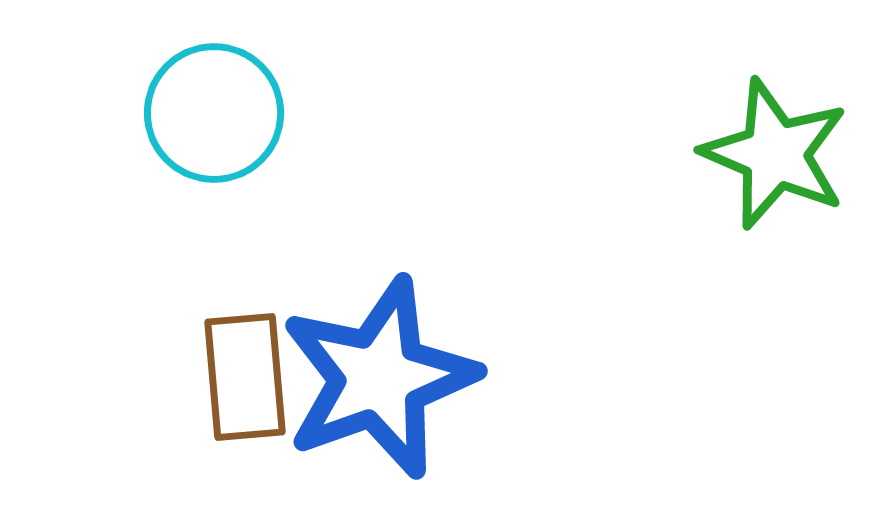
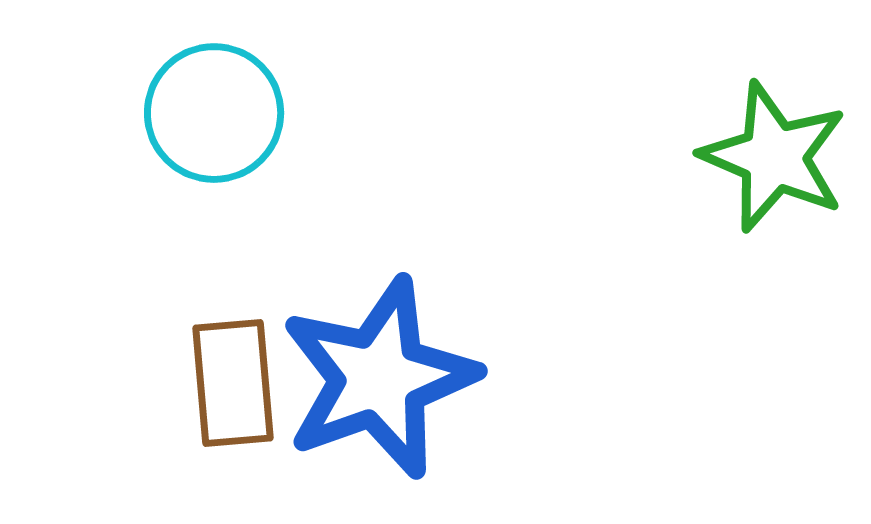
green star: moved 1 px left, 3 px down
brown rectangle: moved 12 px left, 6 px down
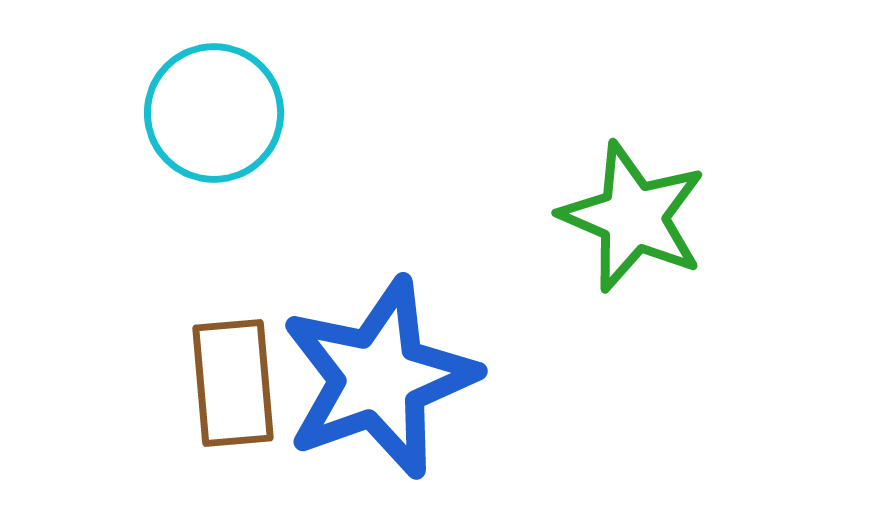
green star: moved 141 px left, 60 px down
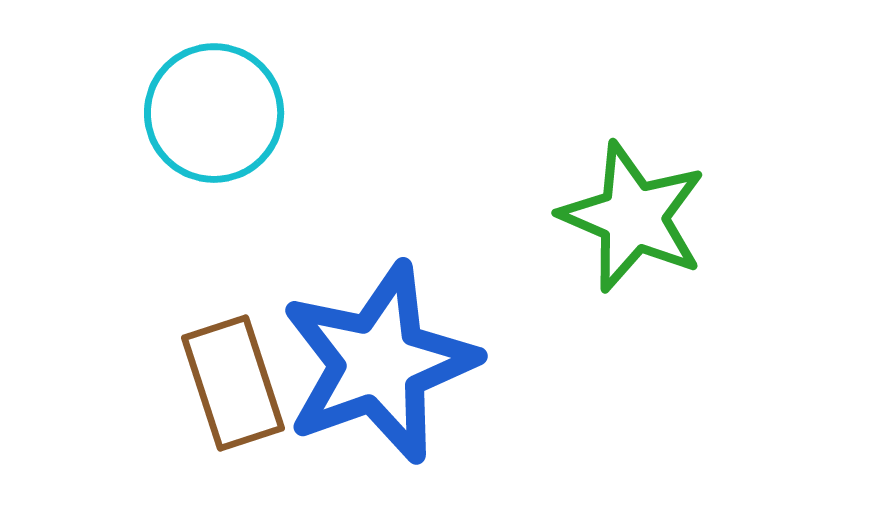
blue star: moved 15 px up
brown rectangle: rotated 13 degrees counterclockwise
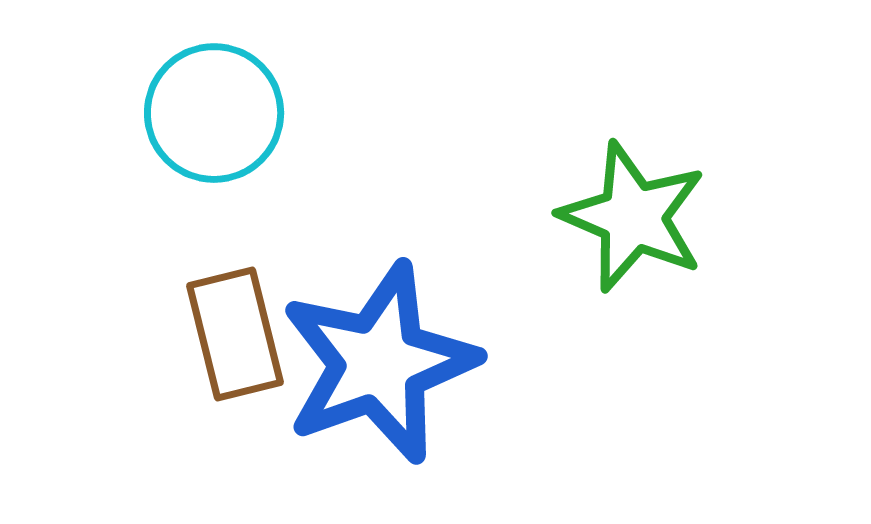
brown rectangle: moved 2 px right, 49 px up; rotated 4 degrees clockwise
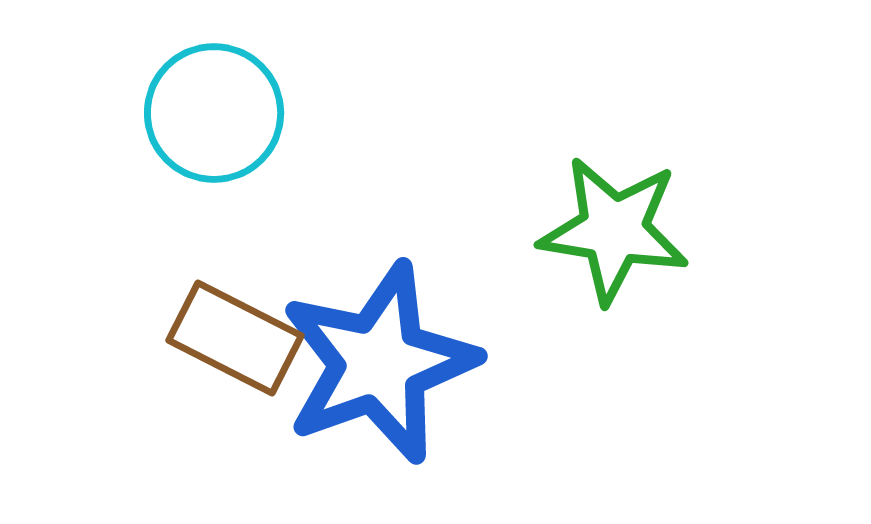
green star: moved 19 px left, 13 px down; rotated 14 degrees counterclockwise
brown rectangle: moved 4 px down; rotated 49 degrees counterclockwise
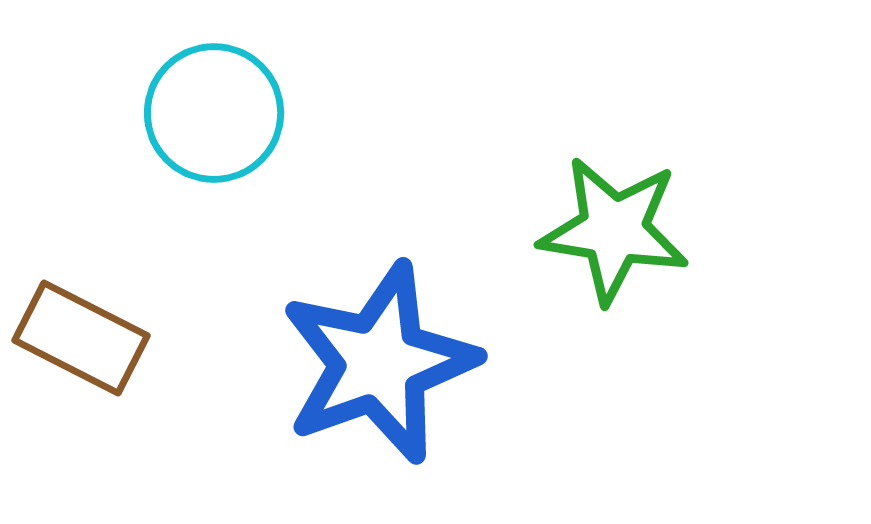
brown rectangle: moved 154 px left
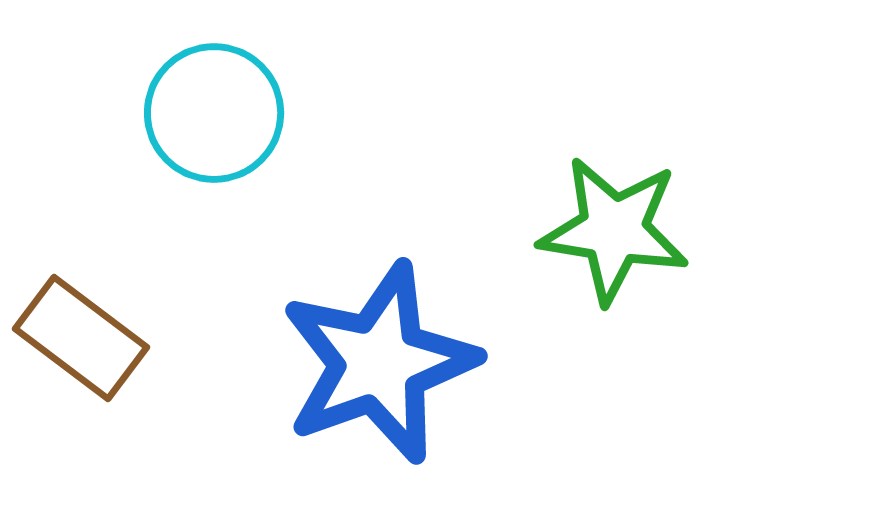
brown rectangle: rotated 10 degrees clockwise
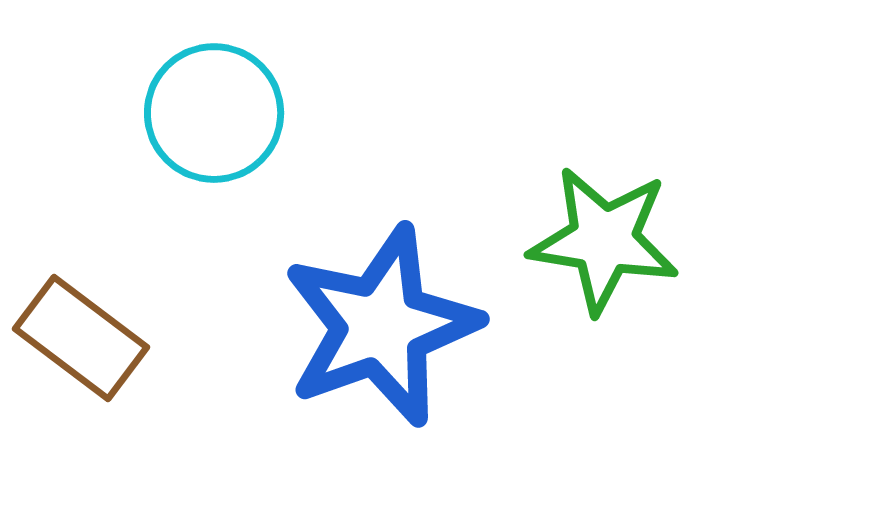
green star: moved 10 px left, 10 px down
blue star: moved 2 px right, 37 px up
